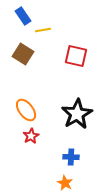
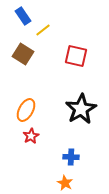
yellow line: rotated 28 degrees counterclockwise
orange ellipse: rotated 65 degrees clockwise
black star: moved 4 px right, 5 px up
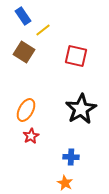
brown square: moved 1 px right, 2 px up
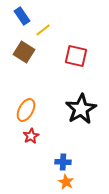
blue rectangle: moved 1 px left
blue cross: moved 8 px left, 5 px down
orange star: moved 1 px right, 1 px up
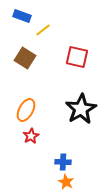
blue rectangle: rotated 36 degrees counterclockwise
brown square: moved 1 px right, 6 px down
red square: moved 1 px right, 1 px down
